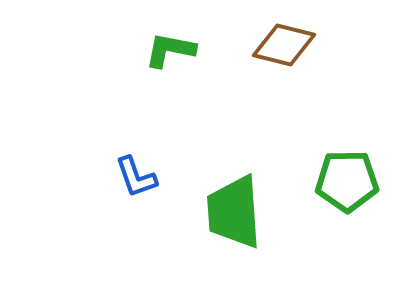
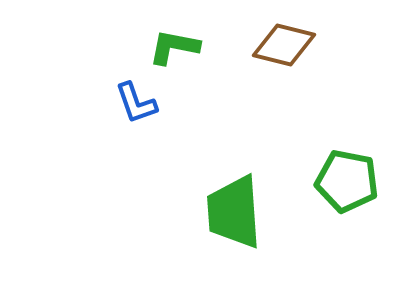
green L-shape: moved 4 px right, 3 px up
blue L-shape: moved 74 px up
green pentagon: rotated 12 degrees clockwise
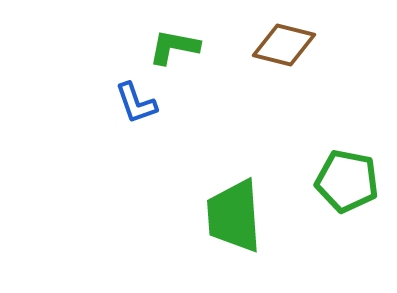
green trapezoid: moved 4 px down
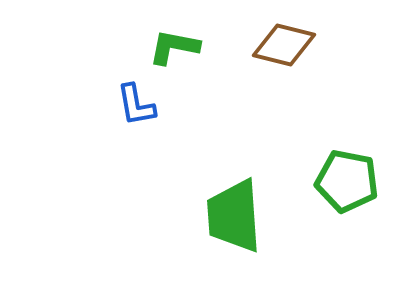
blue L-shape: moved 2 px down; rotated 9 degrees clockwise
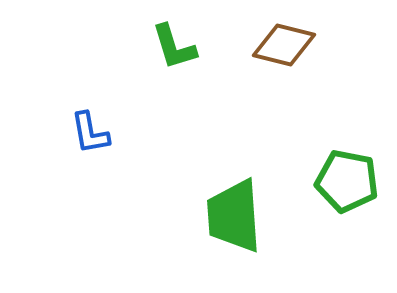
green L-shape: rotated 118 degrees counterclockwise
blue L-shape: moved 46 px left, 28 px down
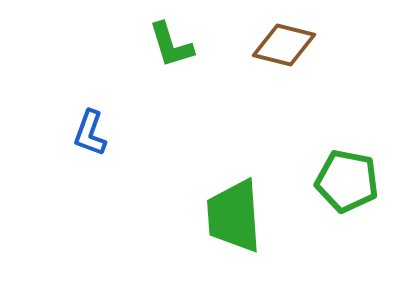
green L-shape: moved 3 px left, 2 px up
blue L-shape: rotated 30 degrees clockwise
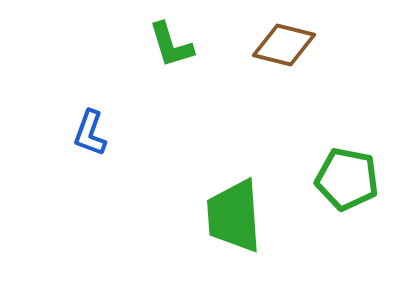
green pentagon: moved 2 px up
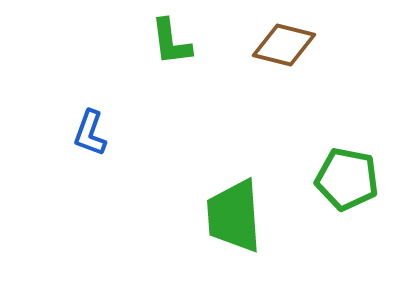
green L-shape: moved 3 px up; rotated 10 degrees clockwise
